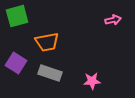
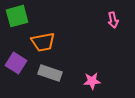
pink arrow: rotated 91 degrees clockwise
orange trapezoid: moved 4 px left
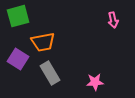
green square: moved 1 px right
purple square: moved 2 px right, 4 px up
gray rectangle: rotated 40 degrees clockwise
pink star: moved 3 px right, 1 px down
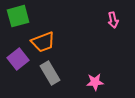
orange trapezoid: rotated 10 degrees counterclockwise
purple square: rotated 20 degrees clockwise
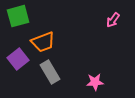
pink arrow: rotated 49 degrees clockwise
gray rectangle: moved 1 px up
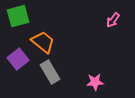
orange trapezoid: rotated 120 degrees counterclockwise
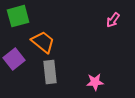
purple square: moved 4 px left
gray rectangle: rotated 25 degrees clockwise
